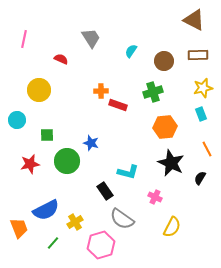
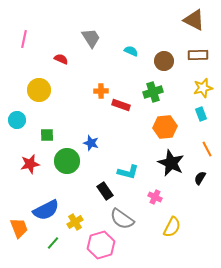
cyan semicircle: rotated 80 degrees clockwise
red rectangle: moved 3 px right
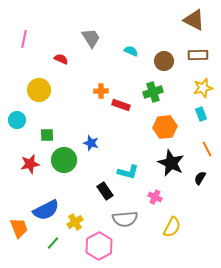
green circle: moved 3 px left, 1 px up
gray semicircle: moved 3 px right; rotated 40 degrees counterclockwise
pink hexagon: moved 2 px left, 1 px down; rotated 12 degrees counterclockwise
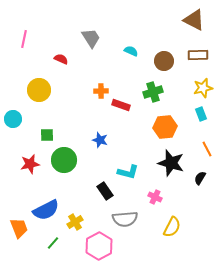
cyan circle: moved 4 px left, 1 px up
blue star: moved 9 px right, 3 px up
black star: rotated 8 degrees counterclockwise
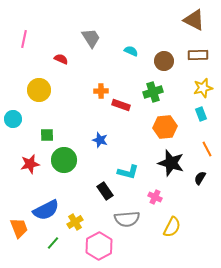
gray semicircle: moved 2 px right
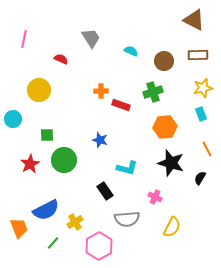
red star: rotated 18 degrees counterclockwise
cyan L-shape: moved 1 px left, 4 px up
